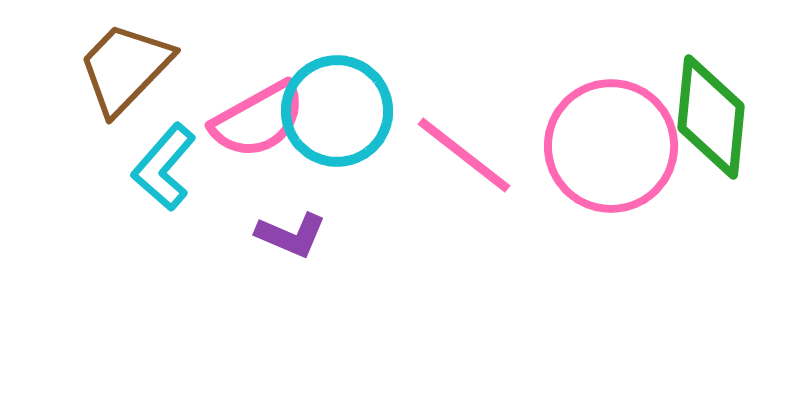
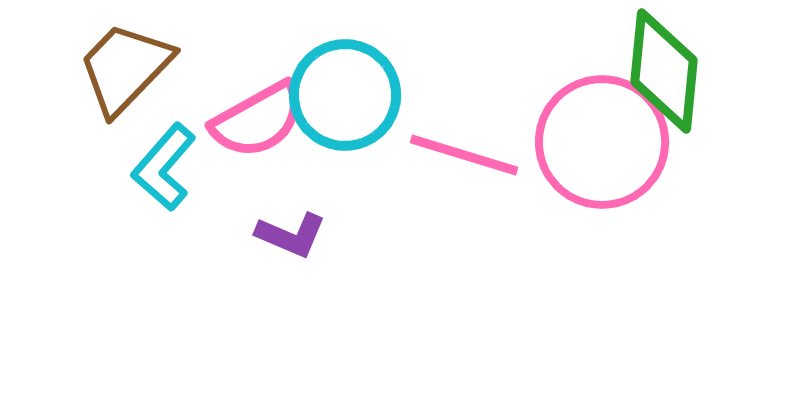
cyan circle: moved 8 px right, 16 px up
green diamond: moved 47 px left, 46 px up
pink circle: moved 9 px left, 4 px up
pink line: rotated 21 degrees counterclockwise
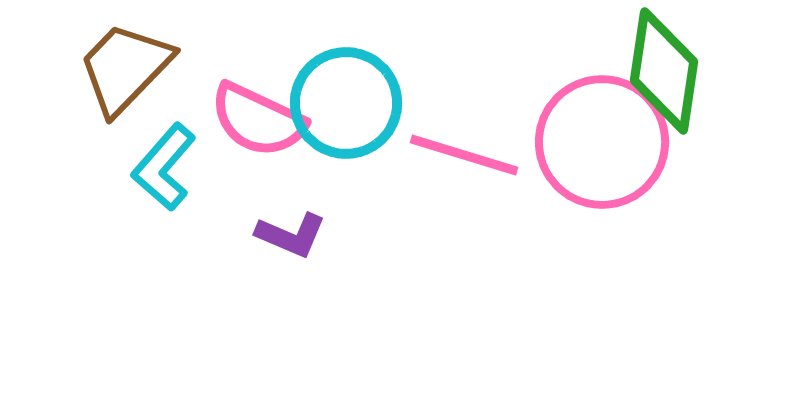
green diamond: rotated 3 degrees clockwise
cyan circle: moved 1 px right, 8 px down
pink semicircle: rotated 54 degrees clockwise
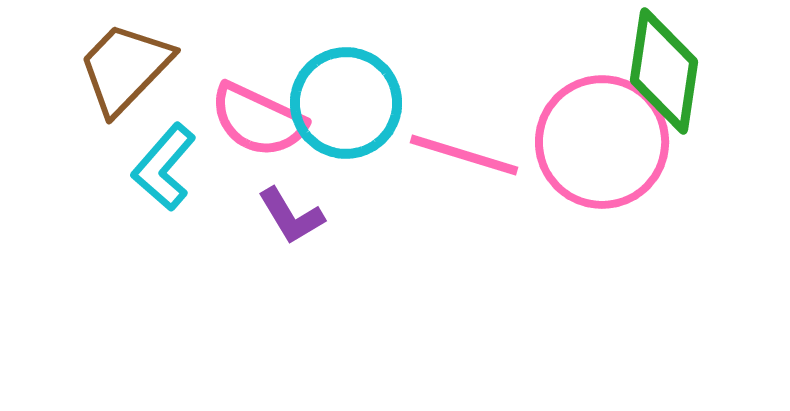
purple L-shape: moved 19 px up; rotated 36 degrees clockwise
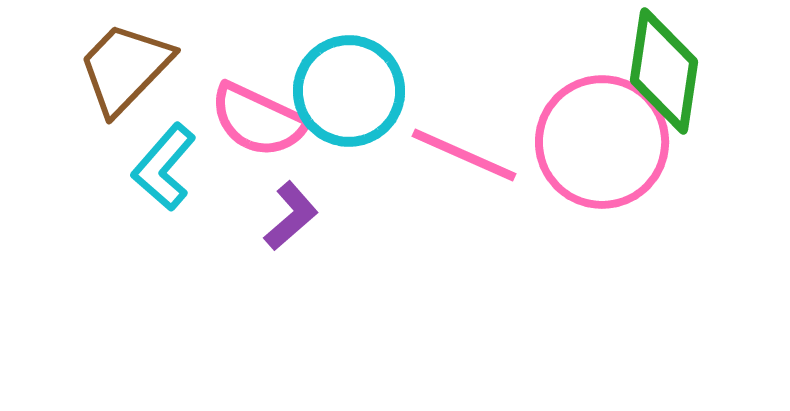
cyan circle: moved 3 px right, 12 px up
pink line: rotated 7 degrees clockwise
purple L-shape: rotated 100 degrees counterclockwise
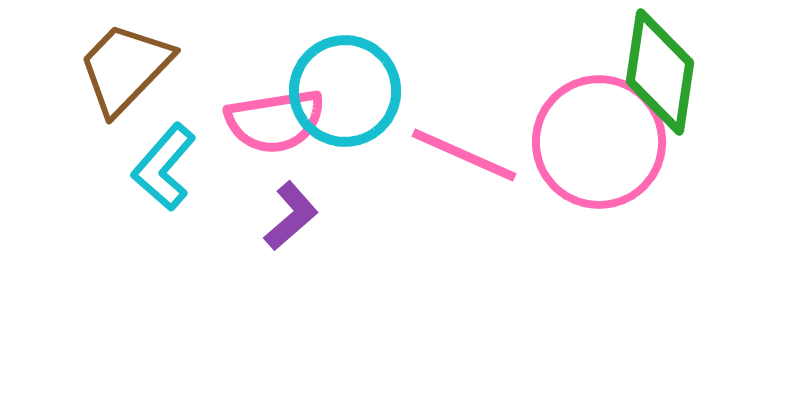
green diamond: moved 4 px left, 1 px down
cyan circle: moved 4 px left
pink semicircle: moved 17 px right, 1 px down; rotated 34 degrees counterclockwise
pink circle: moved 3 px left
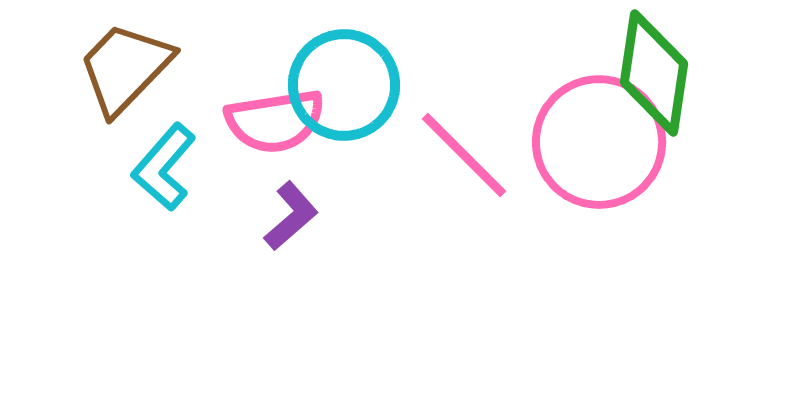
green diamond: moved 6 px left, 1 px down
cyan circle: moved 1 px left, 6 px up
pink line: rotated 21 degrees clockwise
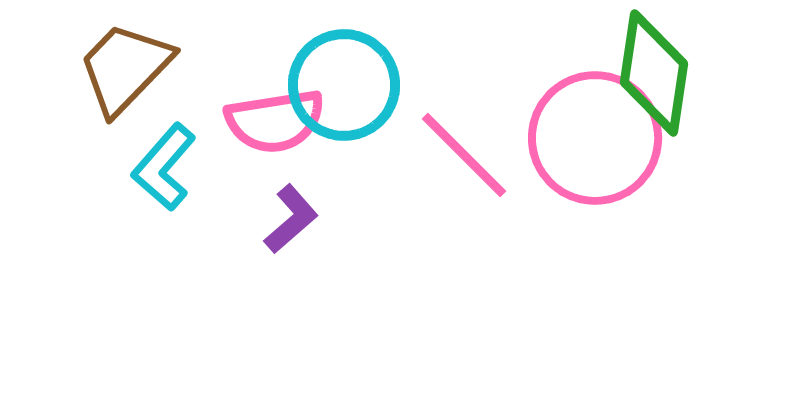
pink circle: moved 4 px left, 4 px up
purple L-shape: moved 3 px down
